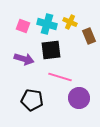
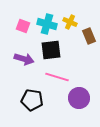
pink line: moved 3 px left
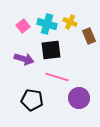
pink square: rotated 32 degrees clockwise
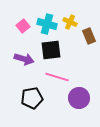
black pentagon: moved 2 px up; rotated 20 degrees counterclockwise
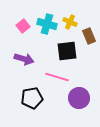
black square: moved 16 px right, 1 px down
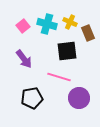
brown rectangle: moved 1 px left, 3 px up
purple arrow: rotated 36 degrees clockwise
pink line: moved 2 px right
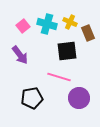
purple arrow: moved 4 px left, 4 px up
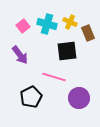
pink line: moved 5 px left
black pentagon: moved 1 px left, 1 px up; rotated 15 degrees counterclockwise
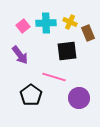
cyan cross: moved 1 px left, 1 px up; rotated 18 degrees counterclockwise
black pentagon: moved 2 px up; rotated 10 degrees counterclockwise
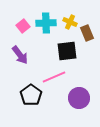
brown rectangle: moved 1 px left
pink line: rotated 40 degrees counterclockwise
